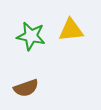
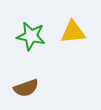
yellow triangle: moved 2 px right, 2 px down
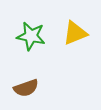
yellow triangle: moved 2 px right, 1 px down; rotated 16 degrees counterclockwise
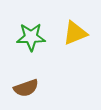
green star: moved 1 px down; rotated 12 degrees counterclockwise
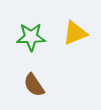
brown semicircle: moved 8 px right, 3 px up; rotated 75 degrees clockwise
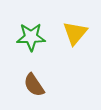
yellow triangle: rotated 28 degrees counterclockwise
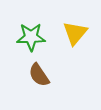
brown semicircle: moved 5 px right, 10 px up
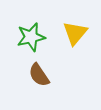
green star: rotated 12 degrees counterclockwise
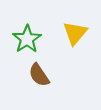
green star: moved 4 px left, 2 px down; rotated 20 degrees counterclockwise
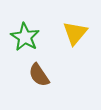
green star: moved 2 px left, 2 px up; rotated 8 degrees counterclockwise
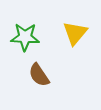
green star: rotated 28 degrees counterclockwise
